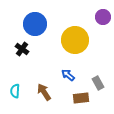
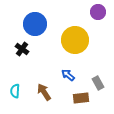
purple circle: moved 5 px left, 5 px up
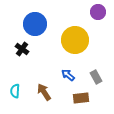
gray rectangle: moved 2 px left, 6 px up
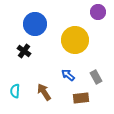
black cross: moved 2 px right, 2 px down
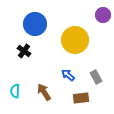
purple circle: moved 5 px right, 3 px down
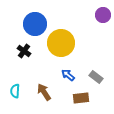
yellow circle: moved 14 px left, 3 px down
gray rectangle: rotated 24 degrees counterclockwise
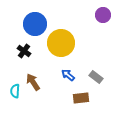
brown arrow: moved 11 px left, 10 px up
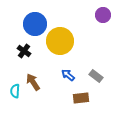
yellow circle: moved 1 px left, 2 px up
gray rectangle: moved 1 px up
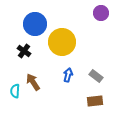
purple circle: moved 2 px left, 2 px up
yellow circle: moved 2 px right, 1 px down
blue arrow: rotated 64 degrees clockwise
brown rectangle: moved 14 px right, 3 px down
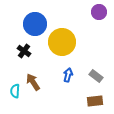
purple circle: moved 2 px left, 1 px up
